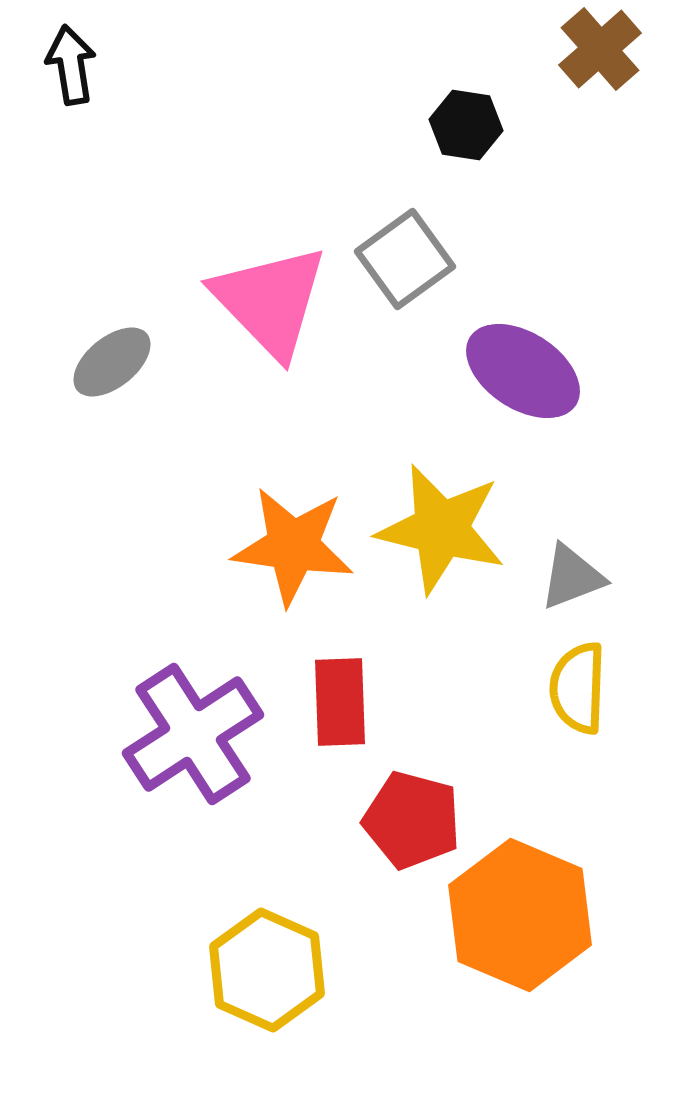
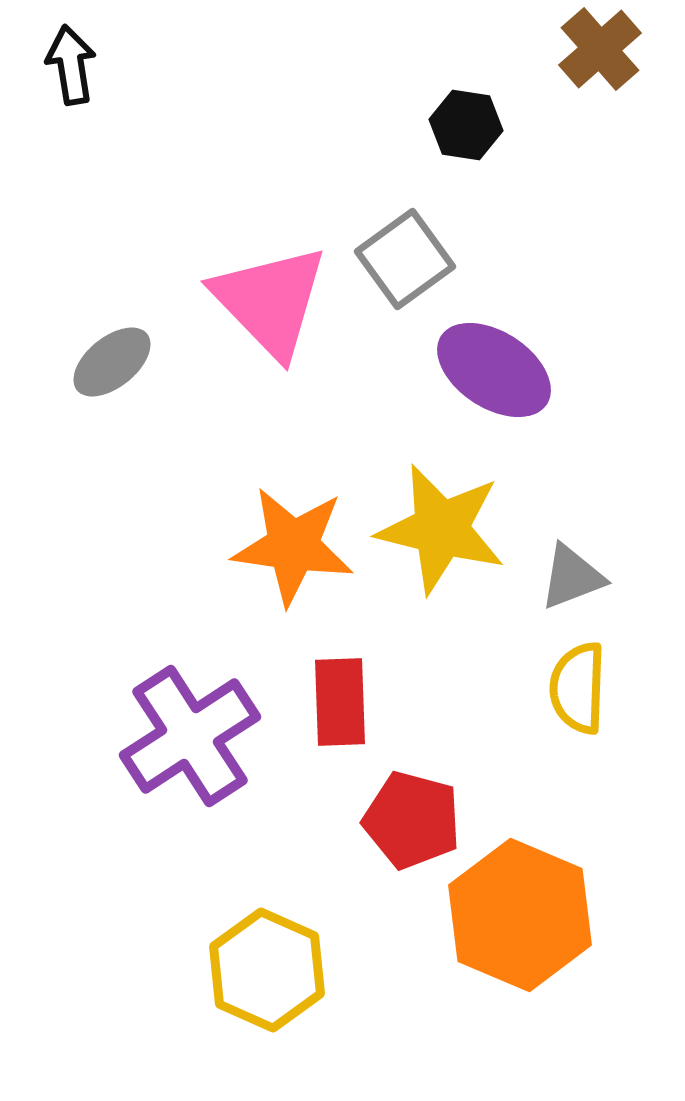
purple ellipse: moved 29 px left, 1 px up
purple cross: moved 3 px left, 2 px down
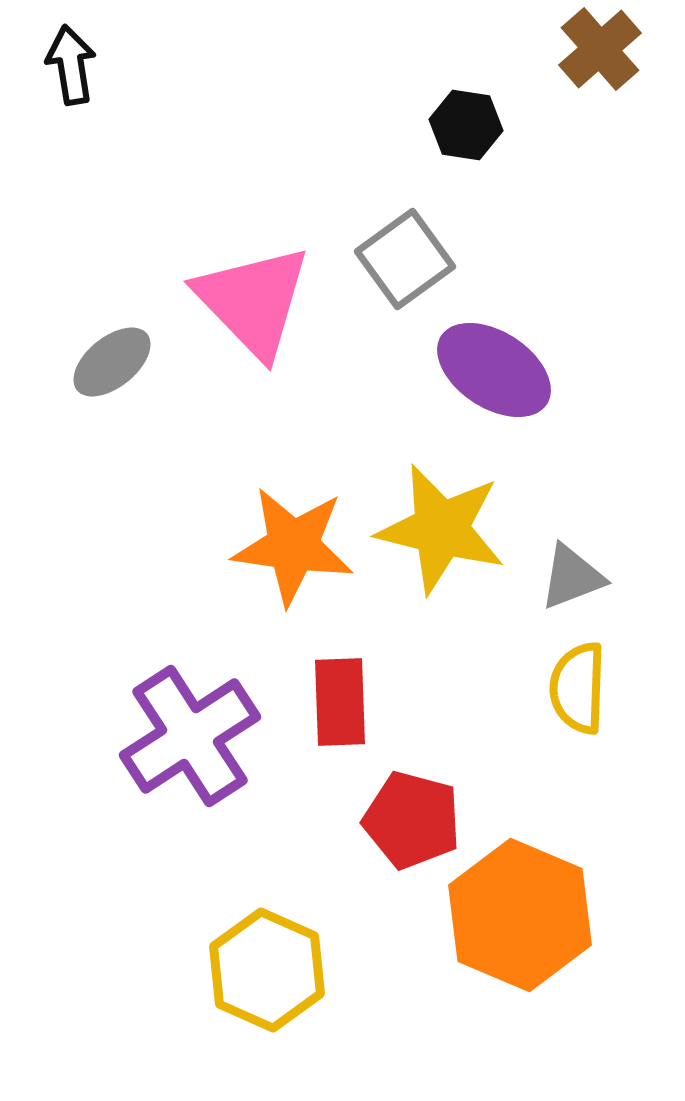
pink triangle: moved 17 px left
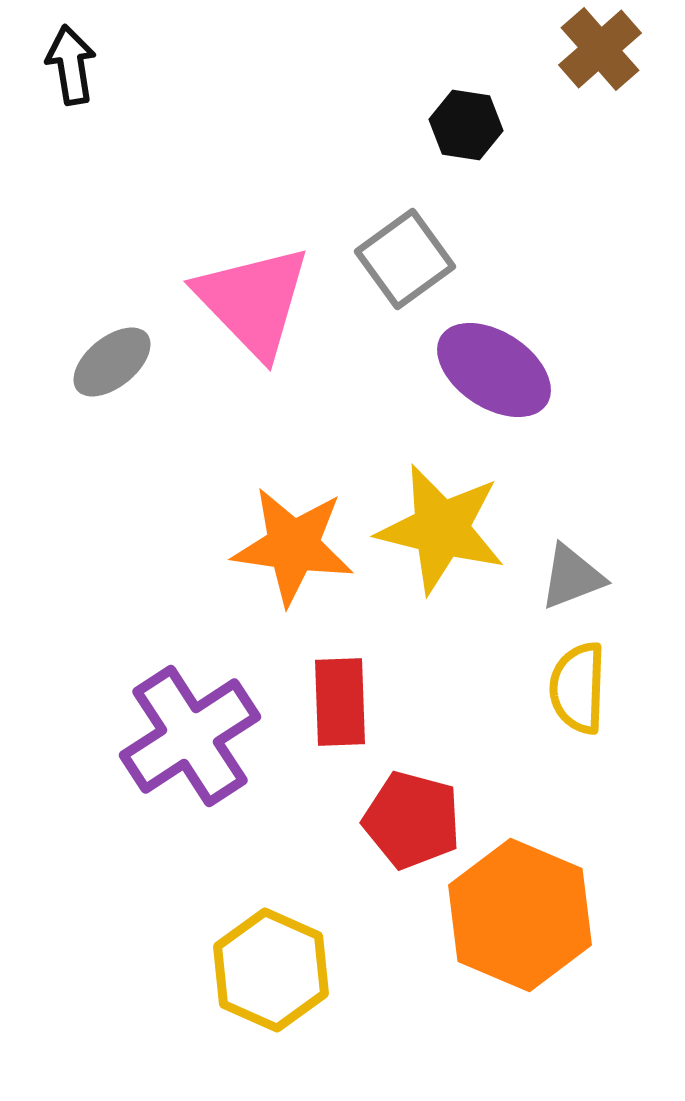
yellow hexagon: moved 4 px right
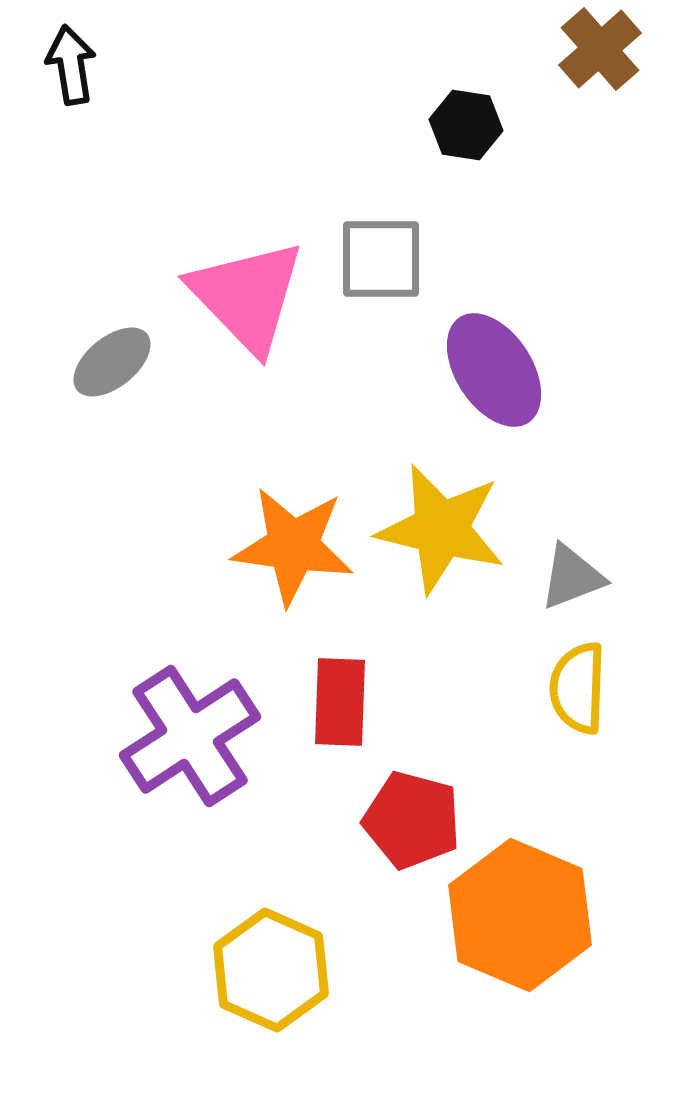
gray square: moved 24 px left; rotated 36 degrees clockwise
pink triangle: moved 6 px left, 5 px up
purple ellipse: rotated 24 degrees clockwise
red rectangle: rotated 4 degrees clockwise
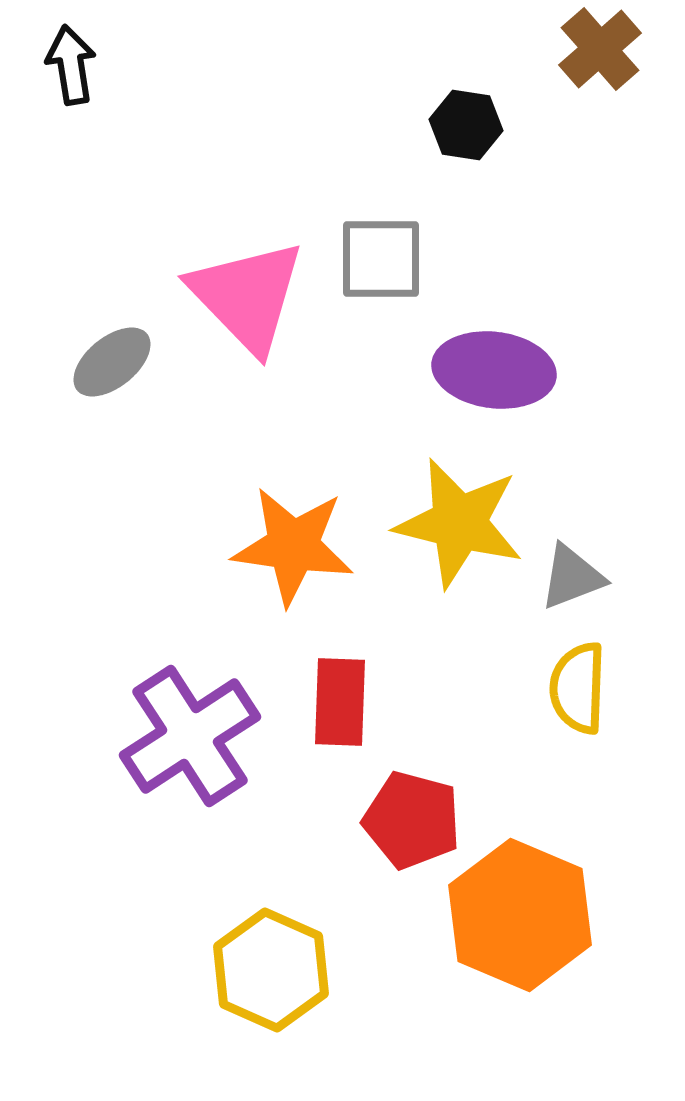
purple ellipse: rotated 50 degrees counterclockwise
yellow star: moved 18 px right, 6 px up
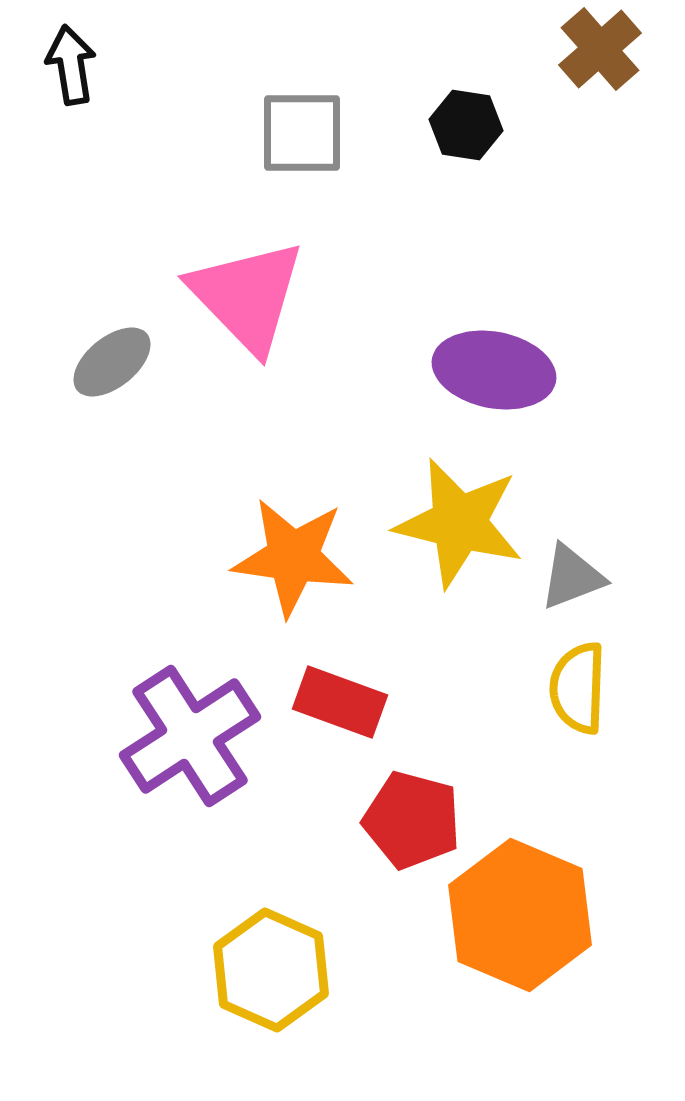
gray square: moved 79 px left, 126 px up
purple ellipse: rotated 4 degrees clockwise
orange star: moved 11 px down
red rectangle: rotated 72 degrees counterclockwise
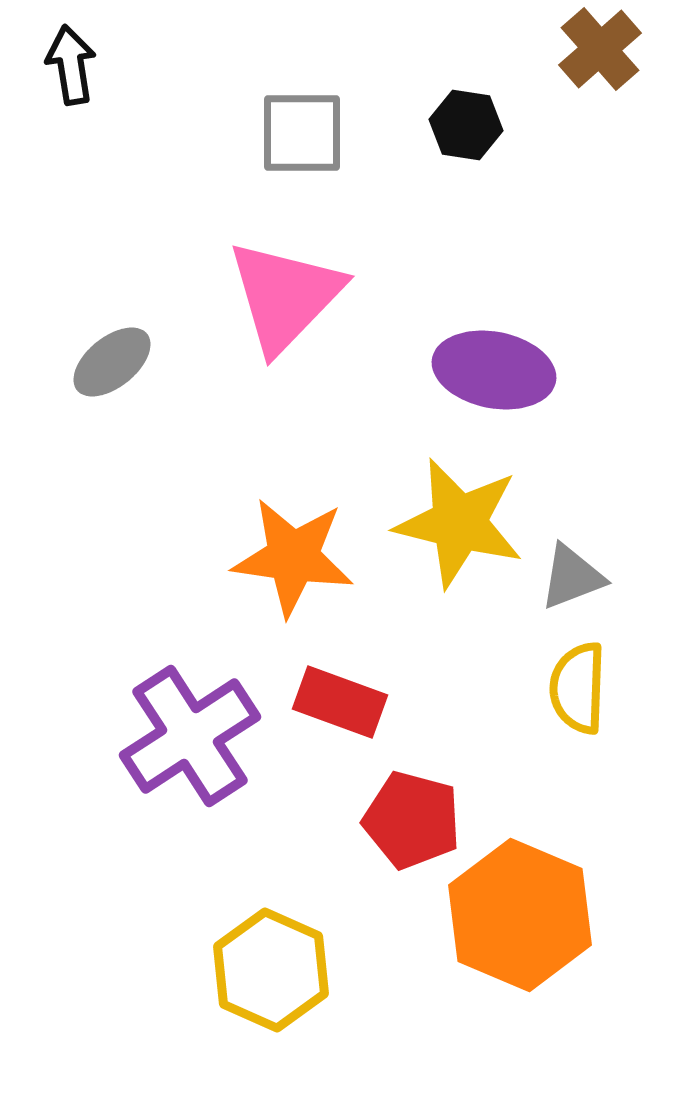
pink triangle: moved 38 px right; rotated 28 degrees clockwise
